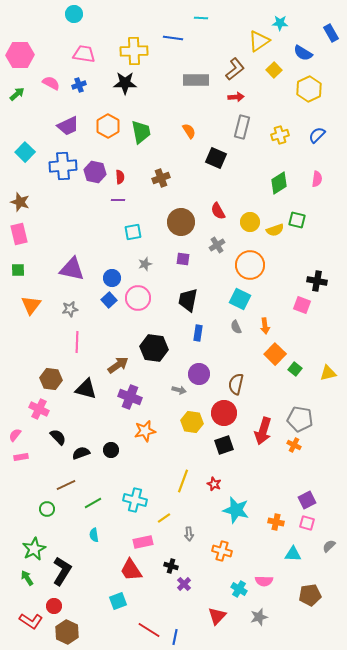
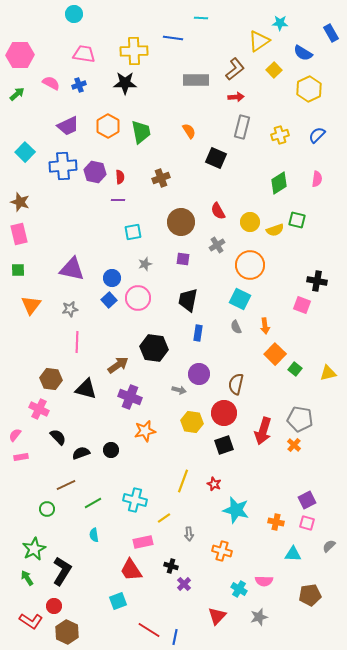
orange cross at (294, 445): rotated 16 degrees clockwise
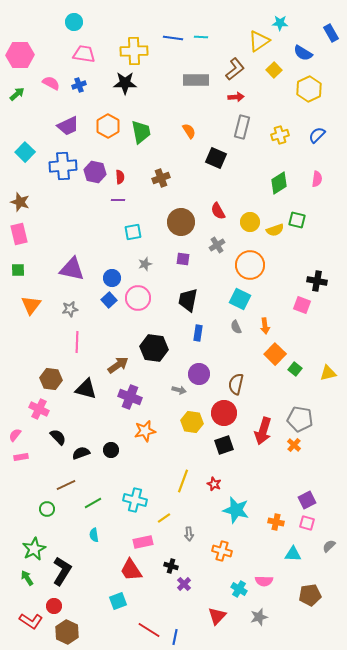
cyan circle at (74, 14): moved 8 px down
cyan line at (201, 18): moved 19 px down
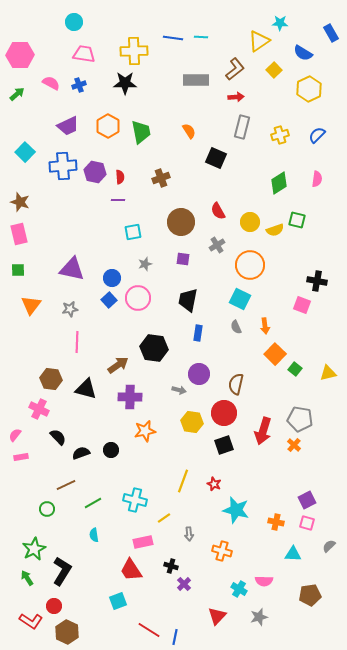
purple cross at (130, 397): rotated 20 degrees counterclockwise
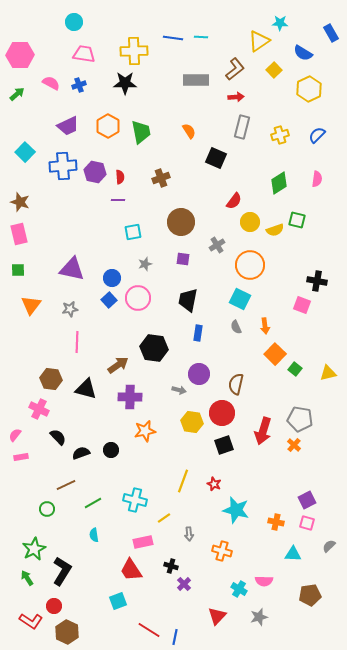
red semicircle at (218, 211): moved 16 px right, 10 px up; rotated 114 degrees counterclockwise
red circle at (224, 413): moved 2 px left
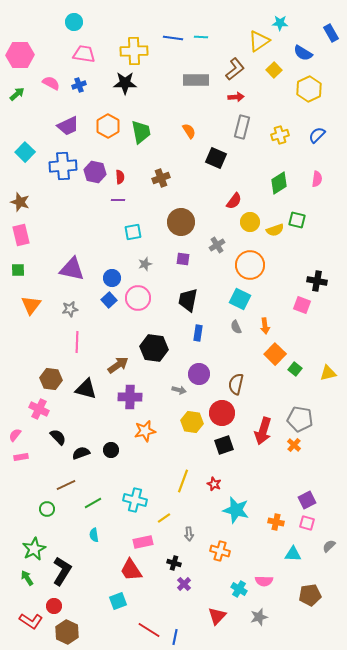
pink rectangle at (19, 234): moved 2 px right, 1 px down
orange cross at (222, 551): moved 2 px left
black cross at (171, 566): moved 3 px right, 3 px up
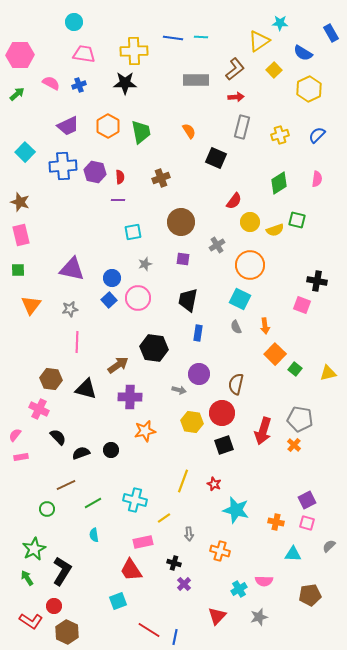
cyan cross at (239, 589): rotated 28 degrees clockwise
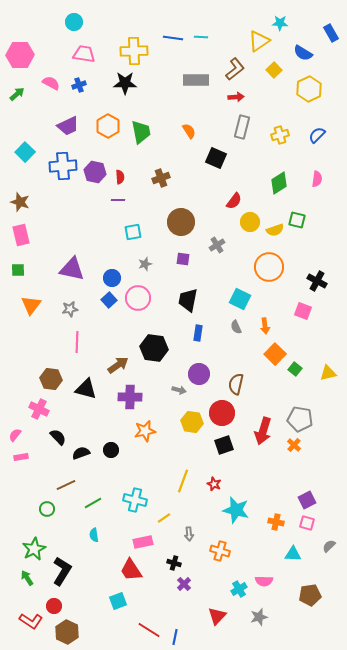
orange circle at (250, 265): moved 19 px right, 2 px down
black cross at (317, 281): rotated 18 degrees clockwise
pink square at (302, 305): moved 1 px right, 6 px down
